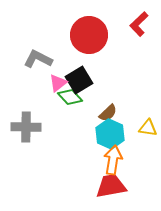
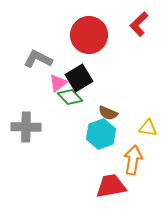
black square: moved 2 px up
brown semicircle: rotated 66 degrees clockwise
cyan hexagon: moved 9 px left; rotated 16 degrees clockwise
orange arrow: moved 20 px right
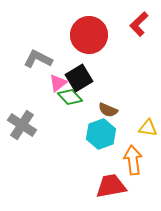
brown semicircle: moved 3 px up
gray cross: moved 4 px left, 2 px up; rotated 32 degrees clockwise
orange arrow: rotated 16 degrees counterclockwise
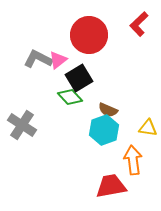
pink triangle: moved 23 px up
cyan hexagon: moved 3 px right, 4 px up
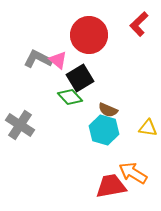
pink triangle: rotated 42 degrees counterclockwise
black square: moved 1 px right
gray cross: moved 2 px left
cyan hexagon: rotated 24 degrees counterclockwise
orange arrow: moved 13 px down; rotated 52 degrees counterclockwise
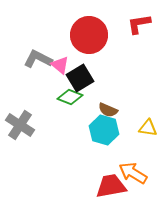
red L-shape: rotated 35 degrees clockwise
pink triangle: moved 2 px right, 5 px down
green diamond: rotated 25 degrees counterclockwise
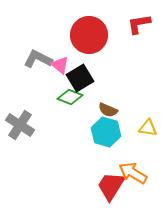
cyan hexagon: moved 2 px right, 2 px down
red trapezoid: rotated 48 degrees counterclockwise
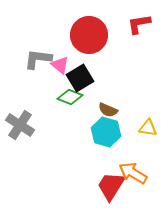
gray L-shape: rotated 20 degrees counterclockwise
